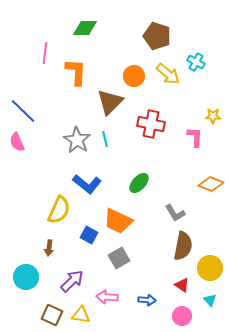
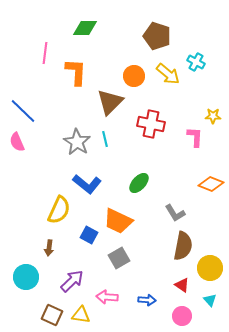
gray star: moved 2 px down
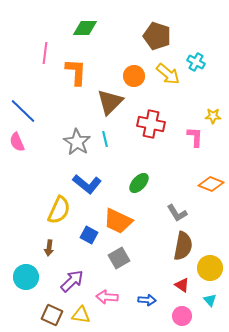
gray L-shape: moved 2 px right
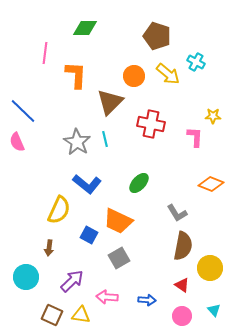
orange L-shape: moved 3 px down
cyan triangle: moved 4 px right, 10 px down
